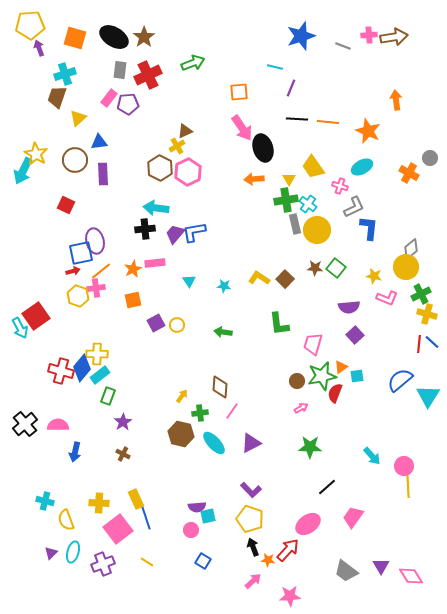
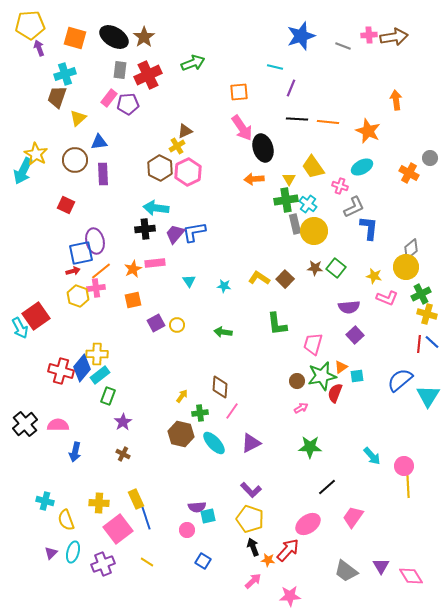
yellow circle at (317, 230): moved 3 px left, 1 px down
green L-shape at (279, 324): moved 2 px left
pink circle at (191, 530): moved 4 px left
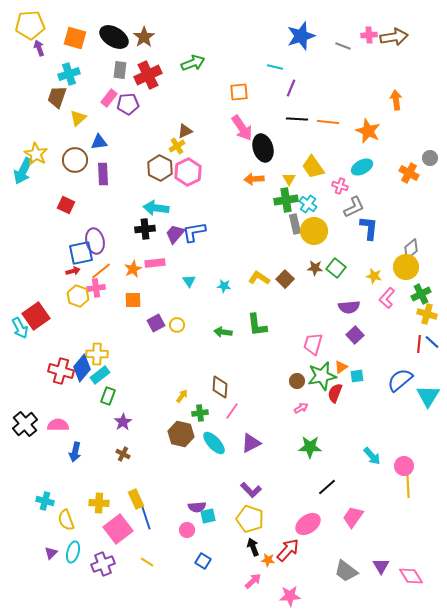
cyan cross at (65, 74): moved 4 px right
pink L-shape at (387, 298): rotated 110 degrees clockwise
orange square at (133, 300): rotated 12 degrees clockwise
green L-shape at (277, 324): moved 20 px left, 1 px down
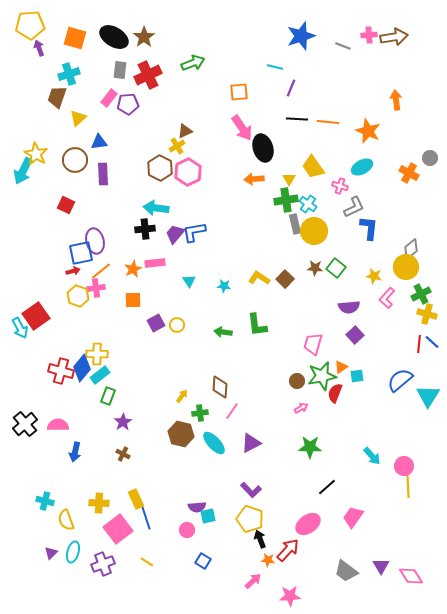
black arrow at (253, 547): moved 7 px right, 8 px up
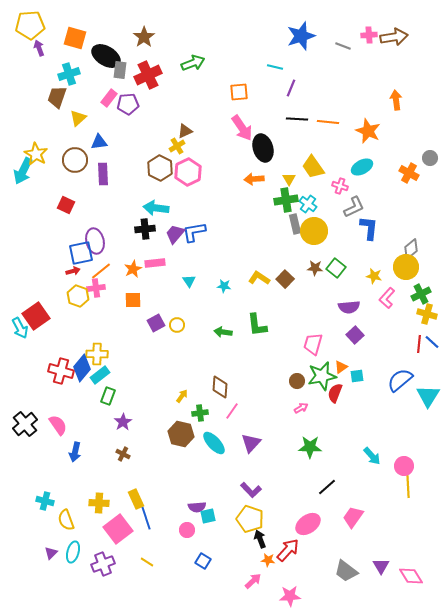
black ellipse at (114, 37): moved 8 px left, 19 px down
pink semicircle at (58, 425): rotated 55 degrees clockwise
purple triangle at (251, 443): rotated 20 degrees counterclockwise
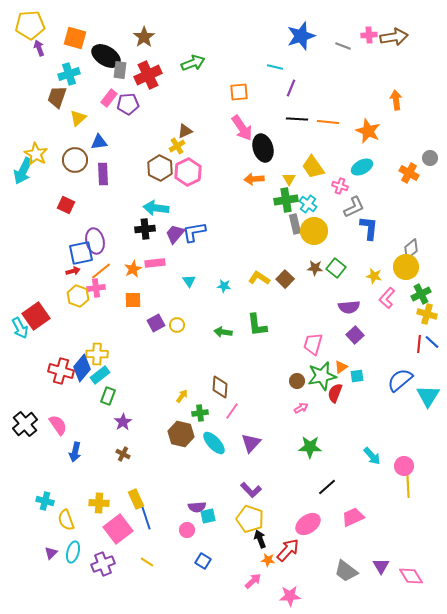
pink trapezoid at (353, 517): rotated 30 degrees clockwise
